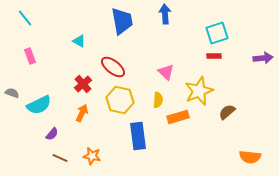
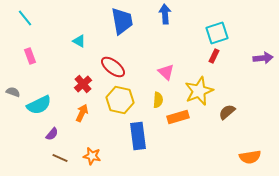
red rectangle: rotated 64 degrees counterclockwise
gray semicircle: moved 1 px right, 1 px up
orange semicircle: rotated 15 degrees counterclockwise
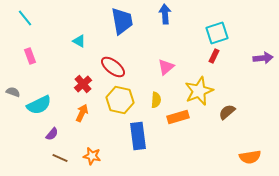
pink triangle: moved 5 px up; rotated 36 degrees clockwise
yellow semicircle: moved 2 px left
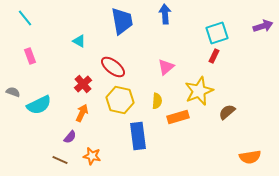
purple arrow: moved 32 px up; rotated 12 degrees counterclockwise
yellow semicircle: moved 1 px right, 1 px down
purple semicircle: moved 18 px right, 3 px down
brown line: moved 2 px down
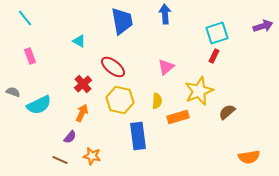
orange semicircle: moved 1 px left
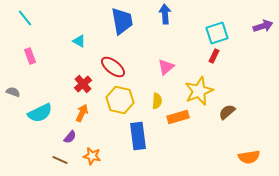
cyan semicircle: moved 1 px right, 8 px down
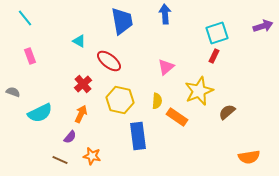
red ellipse: moved 4 px left, 6 px up
orange arrow: moved 1 px left, 1 px down
orange rectangle: moved 1 px left; rotated 50 degrees clockwise
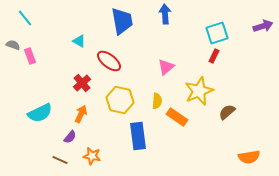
red cross: moved 1 px left, 1 px up
gray semicircle: moved 47 px up
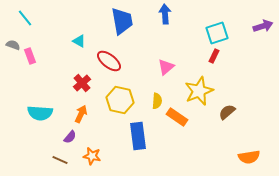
cyan semicircle: rotated 30 degrees clockwise
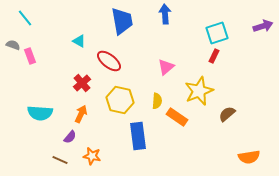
brown semicircle: moved 2 px down
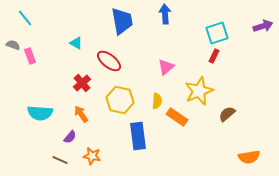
cyan triangle: moved 3 px left, 2 px down
orange arrow: rotated 60 degrees counterclockwise
